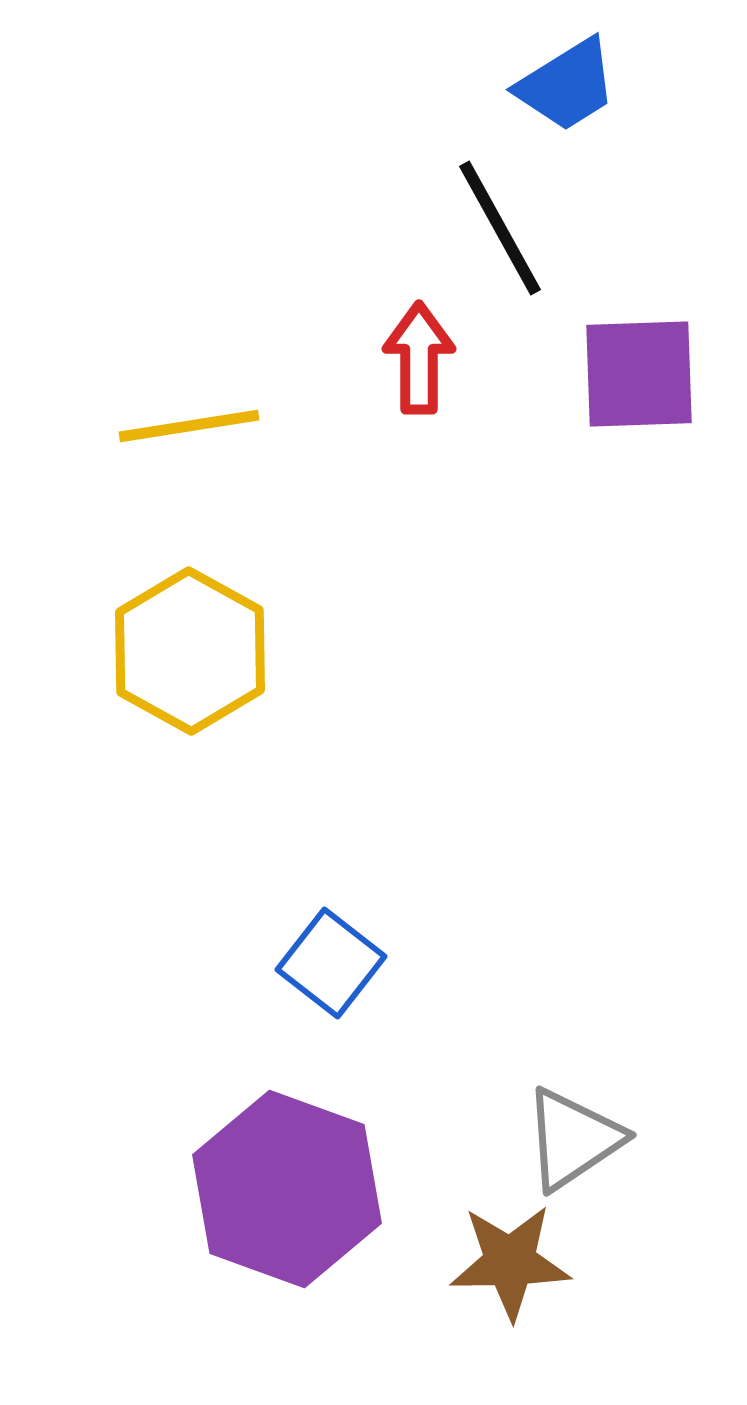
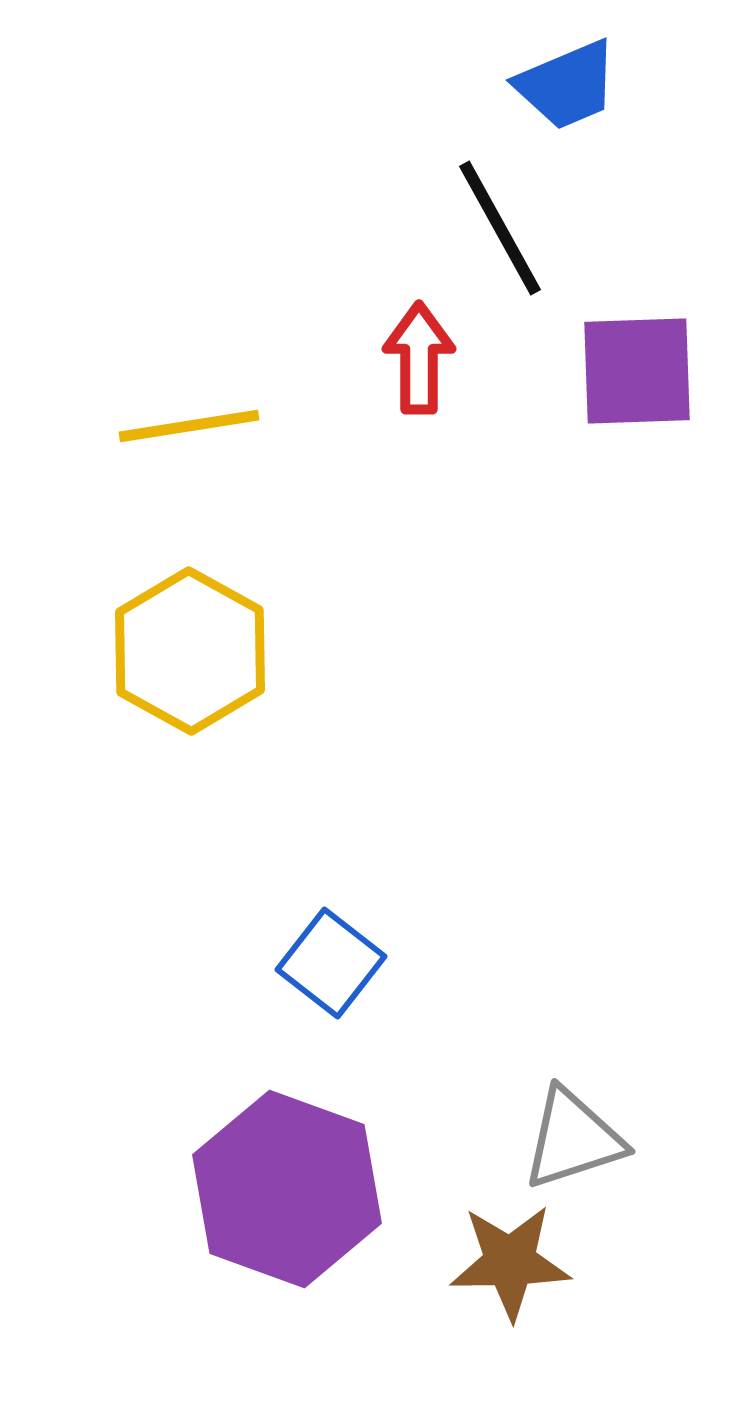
blue trapezoid: rotated 9 degrees clockwise
purple square: moved 2 px left, 3 px up
gray triangle: rotated 16 degrees clockwise
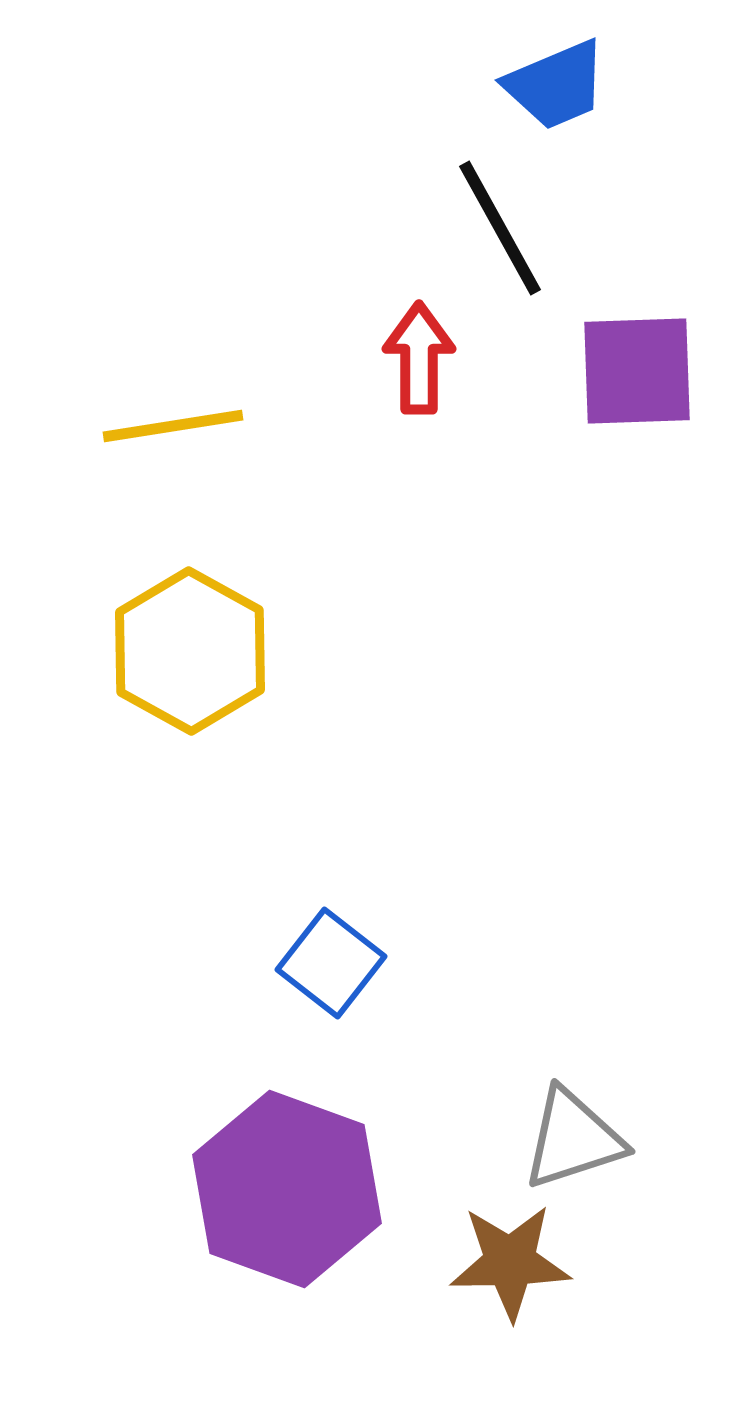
blue trapezoid: moved 11 px left
yellow line: moved 16 px left
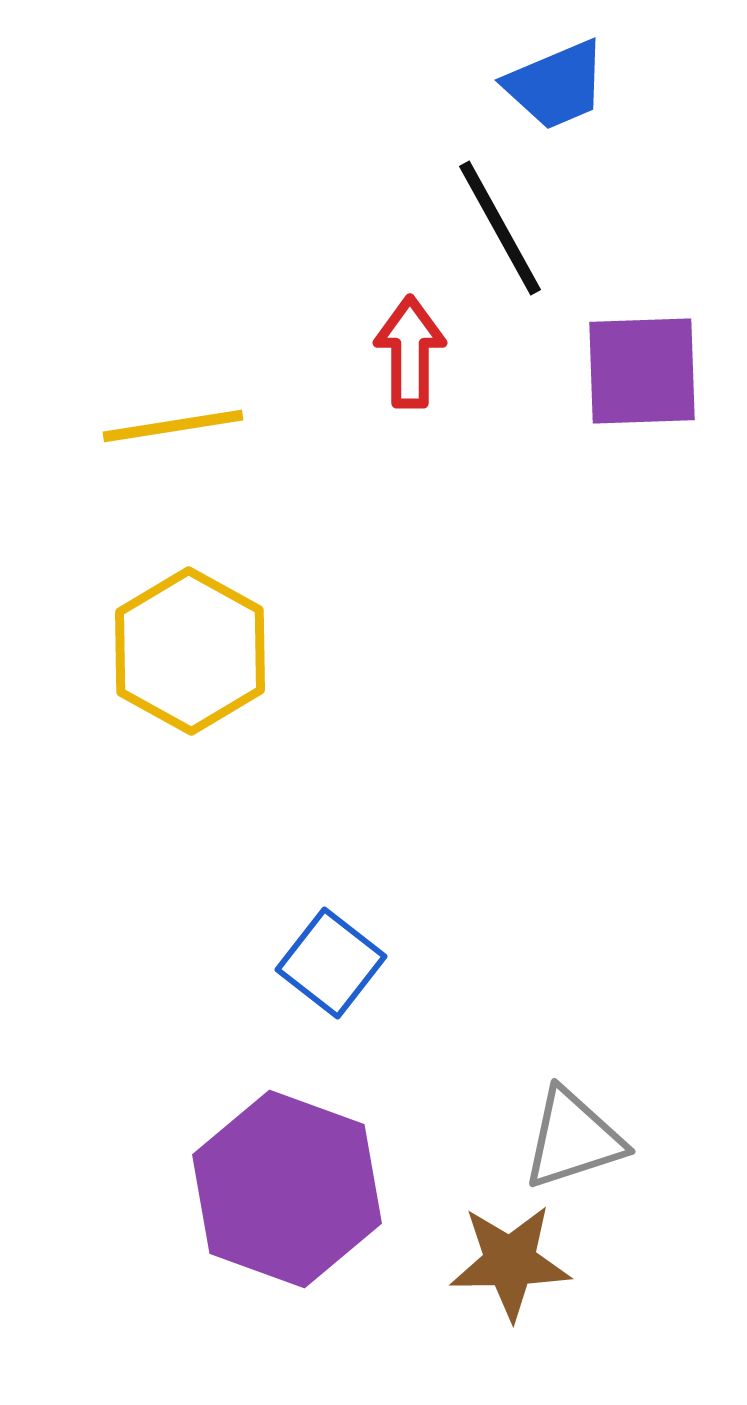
red arrow: moved 9 px left, 6 px up
purple square: moved 5 px right
